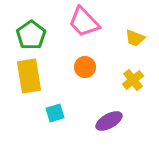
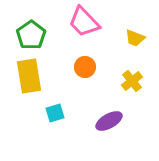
yellow cross: moved 1 px left, 1 px down
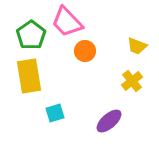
pink trapezoid: moved 17 px left
yellow trapezoid: moved 2 px right, 8 px down
orange circle: moved 16 px up
purple ellipse: rotated 12 degrees counterclockwise
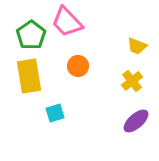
orange circle: moved 7 px left, 15 px down
purple ellipse: moved 27 px right
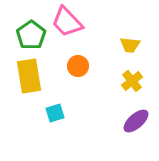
yellow trapezoid: moved 7 px left, 1 px up; rotated 15 degrees counterclockwise
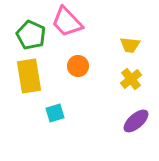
green pentagon: rotated 12 degrees counterclockwise
yellow cross: moved 1 px left, 2 px up
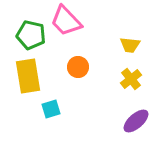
pink trapezoid: moved 1 px left, 1 px up
green pentagon: rotated 12 degrees counterclockwise
orange circle: moved 1 px down
yellow rectangle: moved 1 px left
cyan square: moved 4 px left, 4 px up
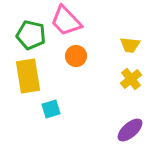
orange circle: moved 2 px left, 11 px up
purple ellipse: moved 6 px left, 9 px down
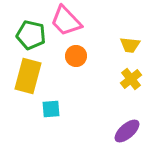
yellow rectangle: rotated 24 degrees clockwise
cyan square: rotated 12 degrees clockwise
purple ellipse: moved 3 px left, 1 px down
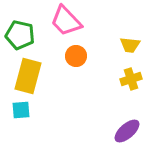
green pentagon: moved 11 px left
yellow cross: rotated 20 degrees clockwise
cyan square: moved 30 px left, 1 px down
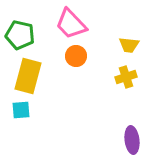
pink trapezoid: moved 5 px right, 3 px down
yellow trapezoid: moved 1 px left
yellow cross: moved 5 px left, 2 px up
purple ellipse: moved 5 px right, 9 px down; rotated 56 degrees counterclockwise
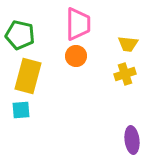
pink trapezoid: moved 7 px right; rotated 136 degrees counterclockwise
yellow trapezoid: moved 1 px left, 1 px up
yellow cross: moved 1 px left, 3 px up
